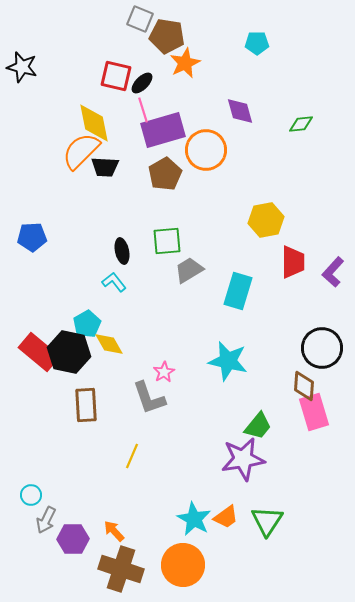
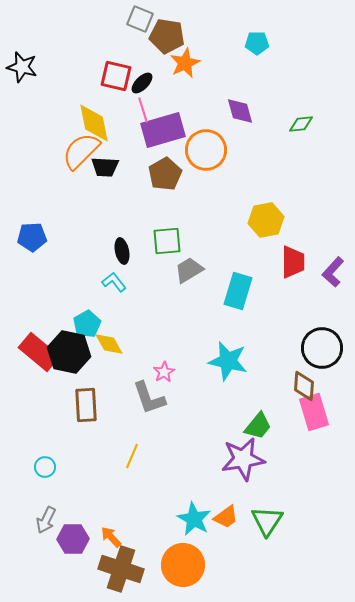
cyan circle at (31, 495): moved 14 px right, 28 px up
orange arrow at (114, 531): moved 3 px left, 6 px down
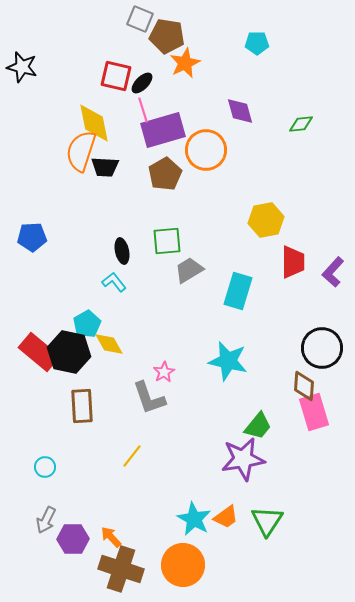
orange semicircle at (81, 151): rotated 27 degrees counterclockwise
brown rectangle at (86, 405): moved 4 px left, 1 px down
yellow line at (132, 456): rotated 15 degrees clockwise
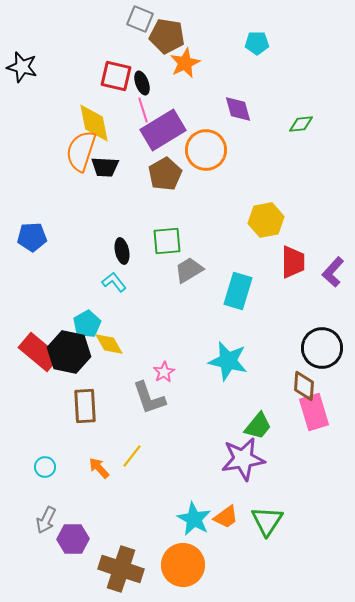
black ellipse at (142, 83): rotated 65 degrees counterclockwise
purple diamond at (240, 111): moved 2 px left, 2 px up
purple rectangle at (163, 130): rotated 15 degrees counterclockwise
brown rectangle at (82, 406): moved 3 px right
orange arrow at (111, 537): moved 12 px left, 69 px up
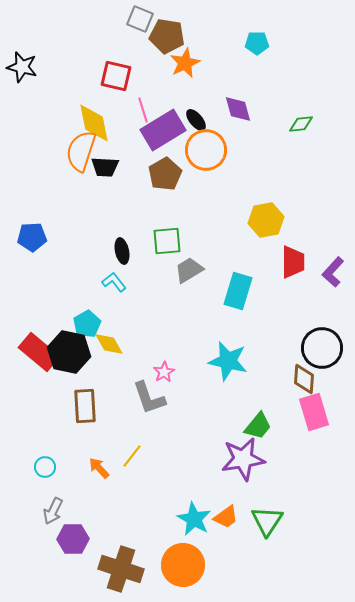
black ellipse at (142, 83): moved 54 px right, 37 px down; rotated 20 degrees counterclockwise
brown diamond at (304, 386): moved 7 px up
gray arrow at (46, 520): moved 7 px right, 9 px up
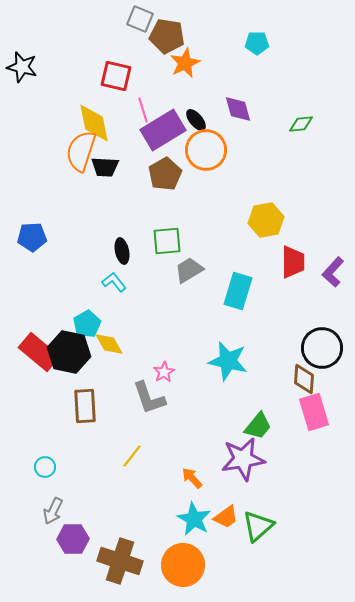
orange arrow at (99, 468): moved 93 px right, 10 px down
green triangle at (267, 521): moved 9 px left, 5 px down; rotated 16 degrees clockwise
brown cross at (121, 569): moved 1 px left, 8 px up
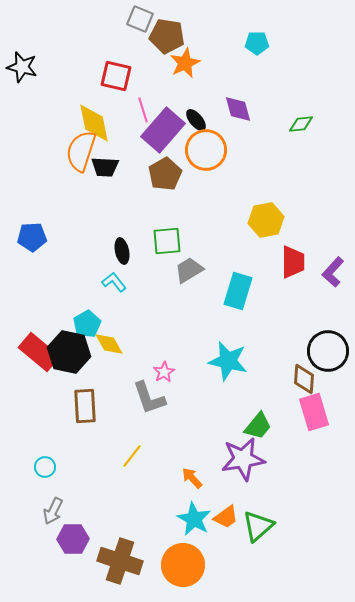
purple rectangle at (163, 130): rotated 18 degrees counterclockwise
black circle at (322, 348): moved 6 px right, 3 px down
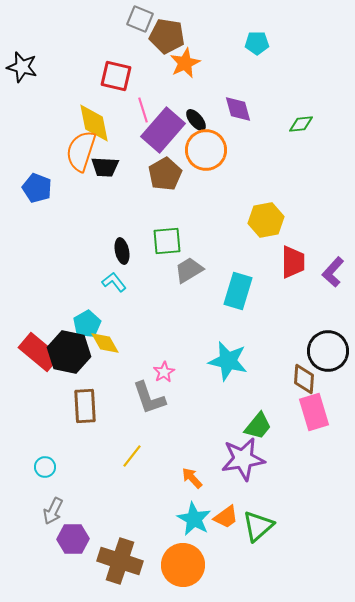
blue pentagon at (32, 237): moved 5 px right, 49 px up; rotated 24 degrees clockwise
yellow diamond at (109, 344): moved 4 px left, 1 px up
